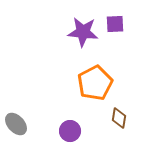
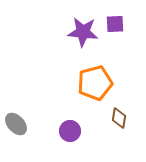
orange pentagon: rotated 12 degrees clockwise
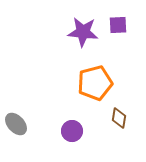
purple square: moved 3 px right, 1 px down
purple circle: moved 2 px right
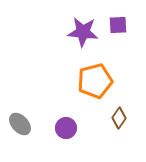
orange pentagon: moved 2 px up
brown diamond: rotated 25 degrees clockwise
gray ellipse: moved 4 px right
purple circle: moved 6 px left, 3 px up
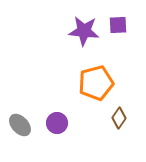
purple star: moved 1 px right, 1 px up
orange pentagon: moved 1 px right, 2 px down
gray ellipse: moved 1 px down
purple circle: moved 9 px left, 5 px up
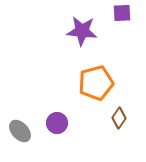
purple square: moved 4 px right, 12 px up
purple star: moved 2 px left
gray ellipse: moved 6 px down
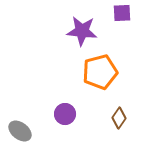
orange pentagon: moved 4 px right, 11 px up
purple circle: moved 8 px right, 9 px up
gray ellipse: rotated 10 degrees counterclockwise
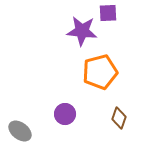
purple square: moved 14 px left
brown diamond: rotated 15 degrees counterclockwise
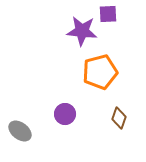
purple square: moved 1 px down
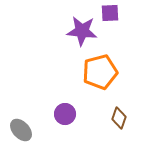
purple square: moved 2 px right, 1 px up
gray ellipse: moved 1 px right, 1 px up; rotated 10 degrees clockwise
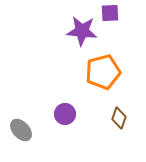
orange pentagon: moved 3 px right
